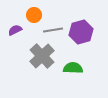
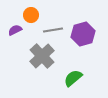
orange circle: moved 3 px left
purple hexagon: moved 2 px right, 2 px down
green semicircle: moved 10 px down; rotated 42 degrees counterclockwise
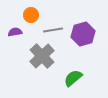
purple semicircle: moved 2 px down; rotated 16 degrees clockwise
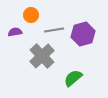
gray line: moved 1 px right
